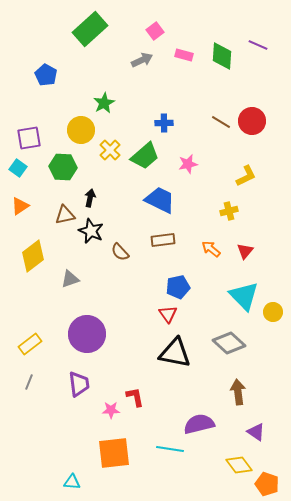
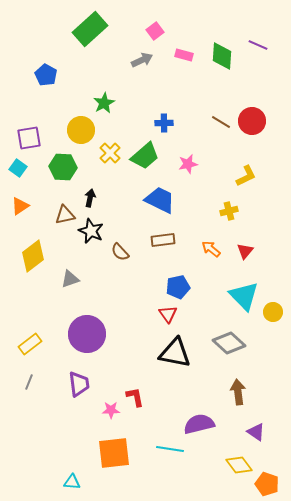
yellow cross at (110, 150): moved 3 px down
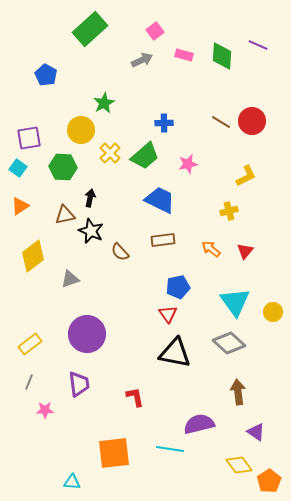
cyan triangle at (244, 296): moved 9 px left, 6 px down; rotated 8 degrees clockwise
pink star at (111, 410): moved 66 px left
orange pentagon at (267, 484): moved 2 px right, 3 px up; rotated 20 degrees clockwise
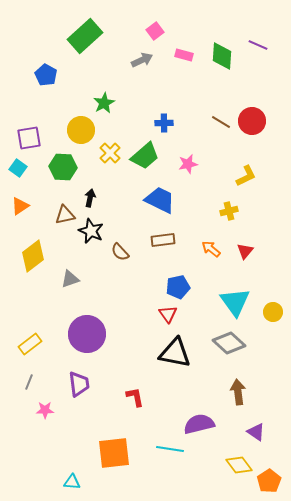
green rectangle at (90, 29): moved 5 px left, 7 px down
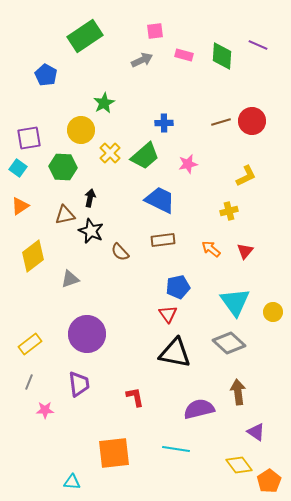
pink square at (155, 31): rotated 30 degrees clockwise
green rectangle at (85, 36): rotated 8 degrees clockwise
brown line at (221, 122): rotated 48 degrees counterclockwise
purple semicircle at (199, 424): moved 15 px up
cyan line at (170, 449): moved 6 px right
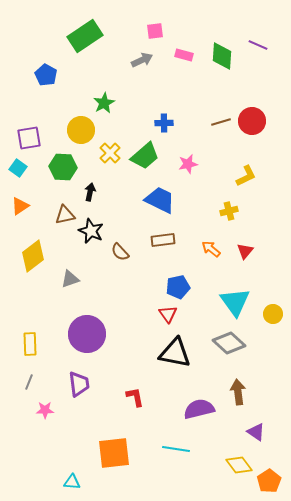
black arrow at (90, 198): moved 6 px up
yellow circle at (273, 312): moved 2 px down
yellow rectangle at (30, 344): rotated 55 degrees counterclockwise
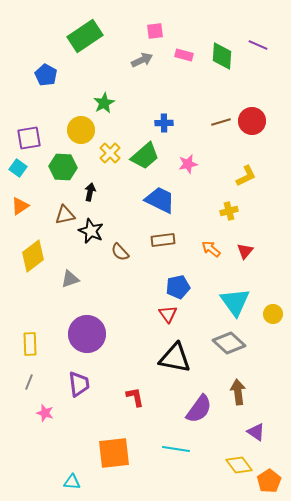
black triangle at (175, 353): moved 5 px down
purple semicircle at (199, 409): rotated 140 degrees clockwise
pink star at (45, 410): moved 3 px down; rotated 18 degrees clockwise
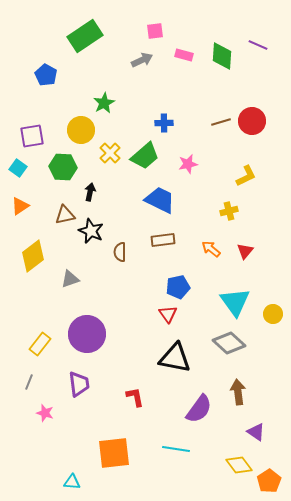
purple square at (29, 138): moved 3 px right, 2 px up
brown semicircle at (120, 252): rotated 42 degrees clockwise
yellow rectangle at (30, 344): moved 10 px right; rotated 40 degrees clockwise
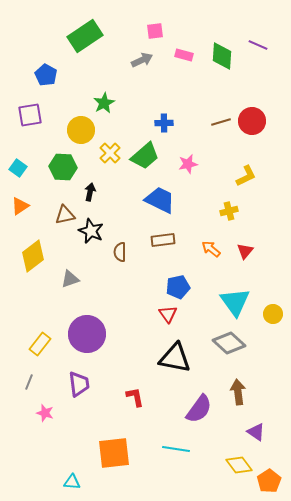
purple square at (32, 136): moved 2 px left, 21 px up
